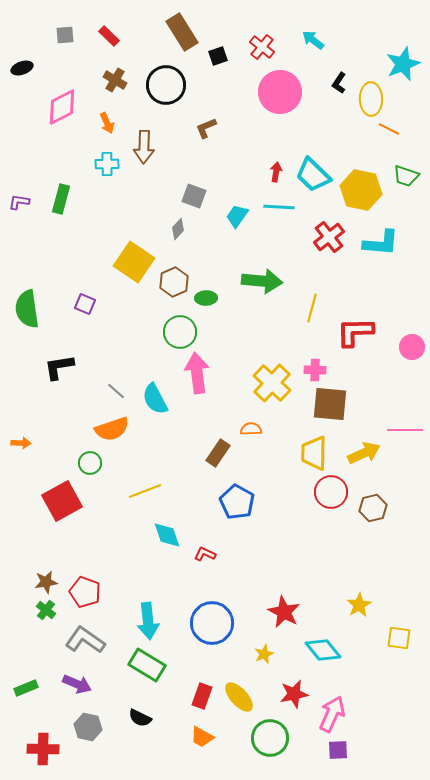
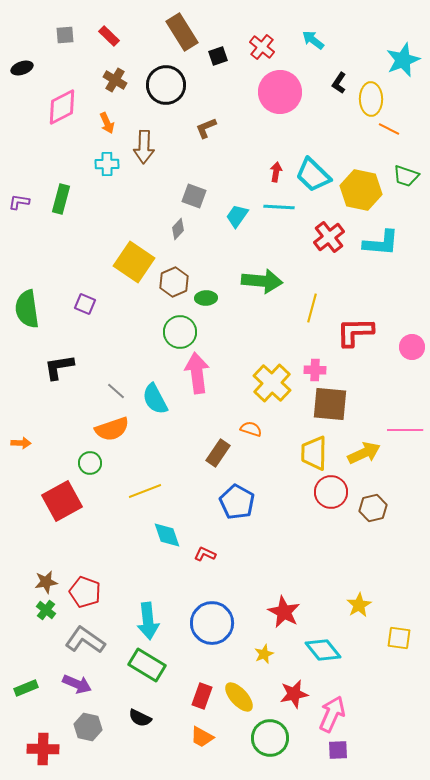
cyan star at (403, 64): moved 4 px up
orange semicircle at (251, 429): rotated 20 degrees clockwise
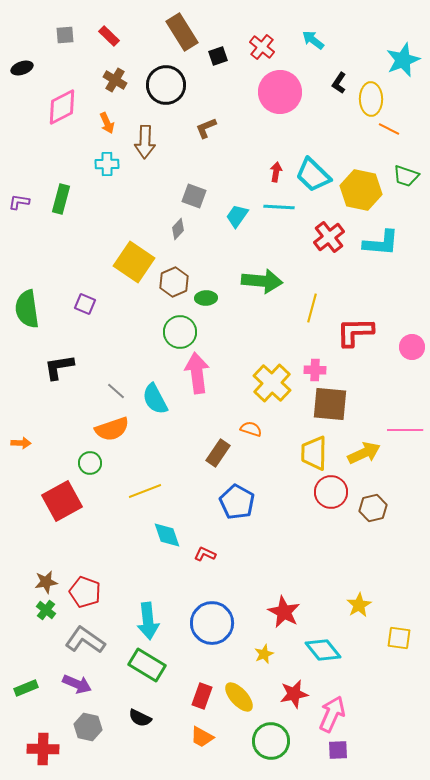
brown arrow at (144, 147): moved 1 px right, 5 px up
green circle at (270, 738): moved 1 px right, 3 px down
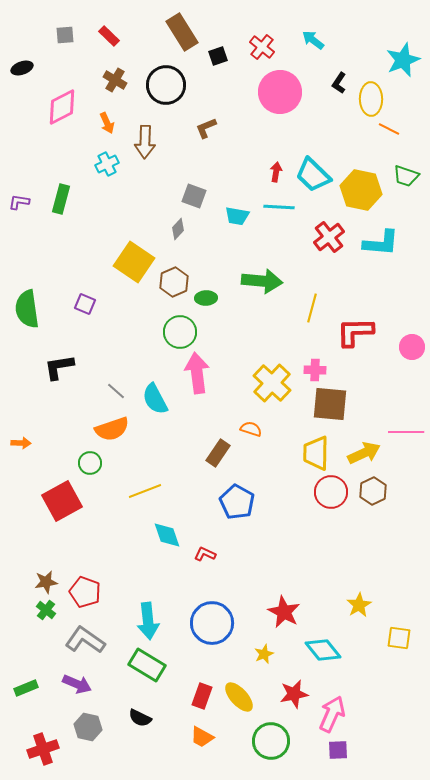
cyan cross at (107, 164): rotated 25 degrees counterclockwise
cyan trapezoid at (237, 216): rotated 115 degrees counterclockwise
pink line at (405, 430): moved 1 px right, 2 px down
yellow trapezoid at (314, 453): moved 2 px right
brown hexagon at (373, 508): moved 17 px up; rotated 12 degrees counterclockwise
red cross at (43, 749): rotated 20 degrees counterclockwise
